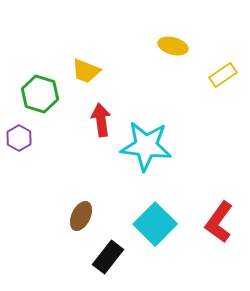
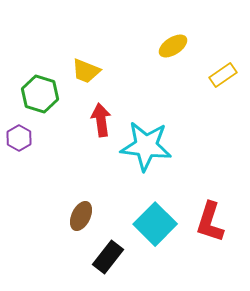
yellow ellipse: rotated 48 degrees counterclockwise
red L-shape: moved 9 px left; rotated 18 degrees counterclockwise
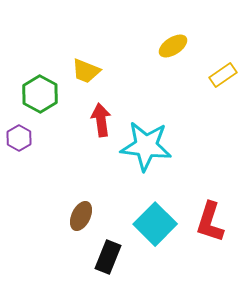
green hexagon: rotated 12 degrees clockwise
black rectangle: rotated 16 degrees counterclockwise
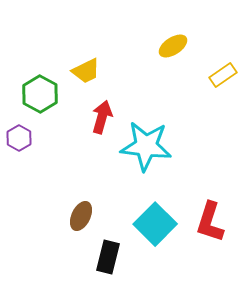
yellow trapezoid: rotated 48 degrees counterclockwise
red arrow: moved 1 px right, 3 px up; rotated 24 degrees clockwise
black rectangle: rotated 8 degrees counterclockwise
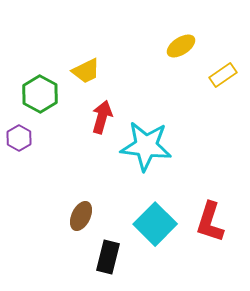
yellow ellipse: moved 8 px right
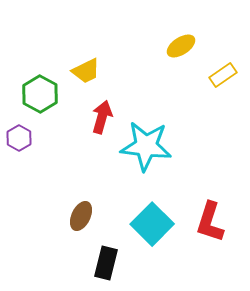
cyan square: moved 3 px left
black rectangle: moved 2 px left, 6 px down
